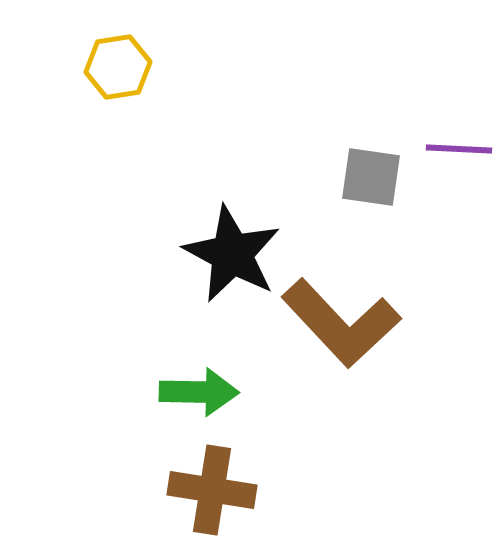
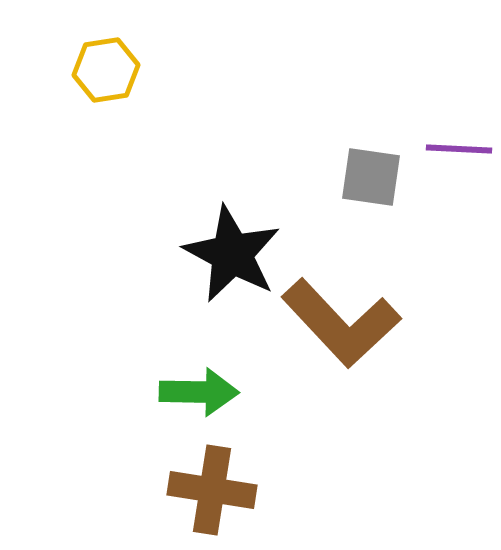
yellow hexagon: moved 12 px left, 3 px down
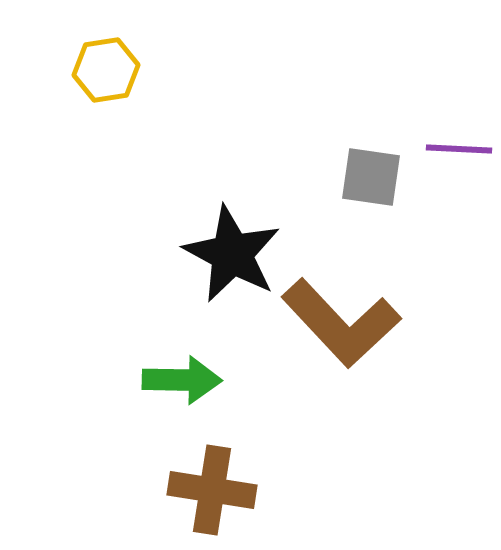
green arrow: moved 17 px left, 12 px up
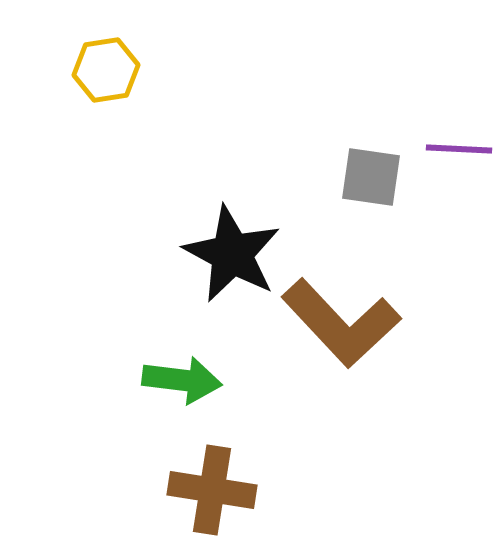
green arrow: rotated 6 degrees clockwise
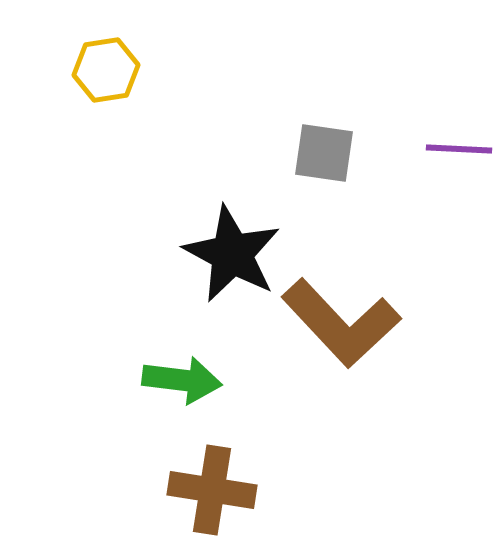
gray square: moved 47 px left, 24 px up
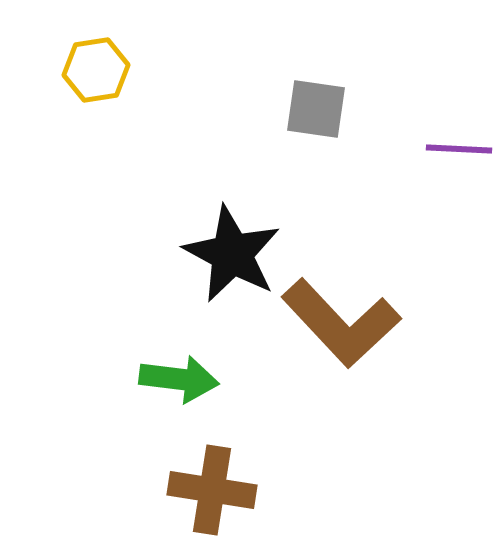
yellow hexagon: moved 10 px left
gray square: moved 8 px left, 44 px up
green arrow: moved 3 px left, 1 px up
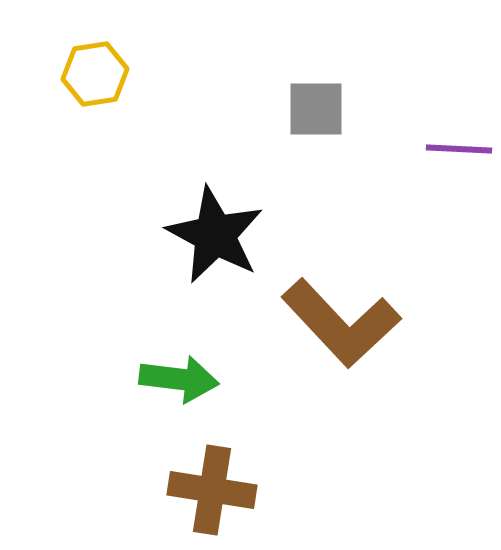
yellow hexagon: moved 1 px left, 4 px down
gray square: rotated 8 degrees counterclockwise
black star: moved 17 px left, 19 px up
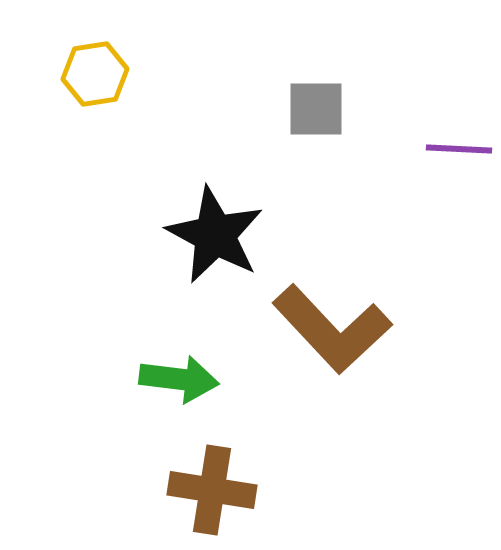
brown L-shape: moved 9 px left, 6 px down
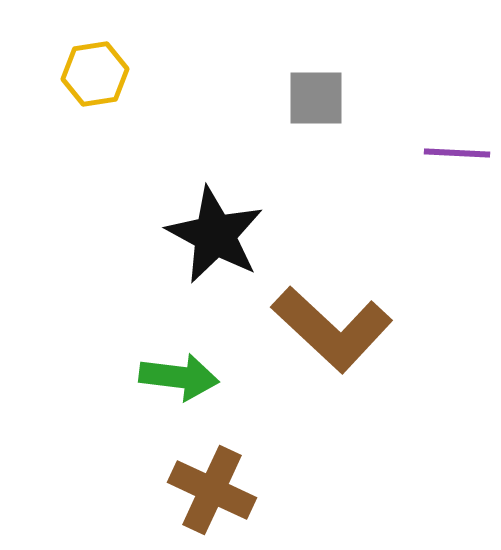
gray square: moved 11 px up
purple line: moved 2 px left, 4 px down
brown L-shape: rotated 4 degrees counterclockwise
green arrow: moved 2 px up
brown cross: rotated 16 degrees clockwise
